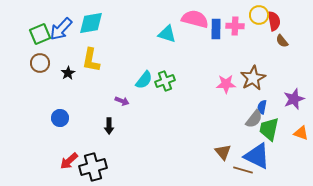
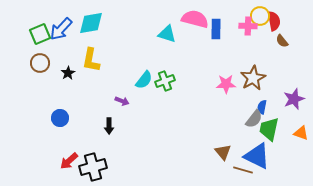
yellow circle: moved 1 px right, 1 px down
pink cross: moved 13 px right
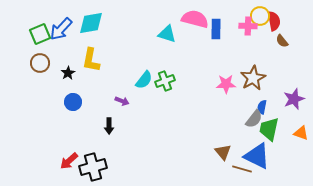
blue circle: moved 13 px right, 16 px up
brown line: moved 1 px left, 1 px up
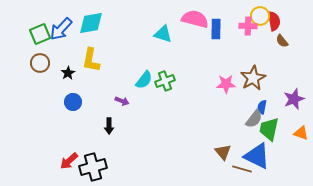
cyan triangle: moved 4 px left
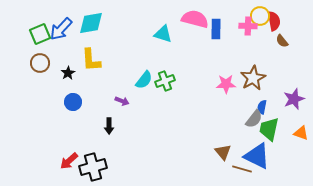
yellow L-shape: rotated 15 degrees counterclockwise
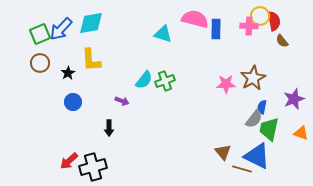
pink cross: moved 1 px right
black arrow: moved 2 px down
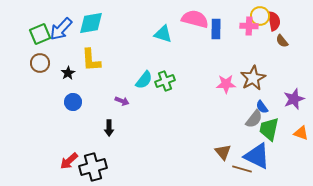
blue semicircle: rotated 48 degrees counterclockwise
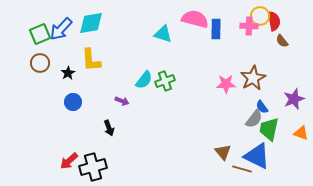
black arrow: rotated 21 degrees counterclockwise
